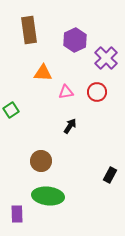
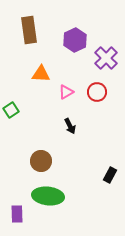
orange triangle: moved 2 px left, 1 px down
pink triangle: rotated 21 degrees counterclockwise
black arrow: rotated 119 degrees clockwise
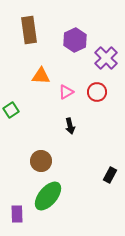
orange triangle: moved 2 px down
black arrow: rotated 14 degrees clockwise
green ellipse: rotated 56 degrees counterclockwise
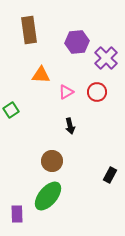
purple hexagon: moved 2 px right, 2 px down; rotated 20 degrees clockwise
orange triangle: moved 1 px up
brown circle: moved 11 px right
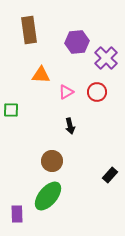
green square: rotated 35 degrees clockwise
black rectangle: rotated 14 degrees clockwise
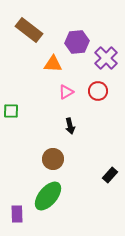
brown rectangle: rotated 44 degrees counterclockwise
orange triangle: moved 12 px right, 11 px up
red circle: moved 1 px right, 1 px up
green square: moved 1 px down
brown circle: moved 1 px right, 2 px up
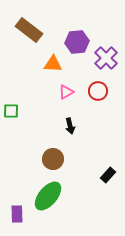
black rectangle: moved 2 px left
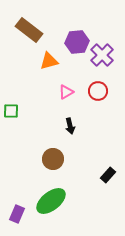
purple cross: moved 4 px left, 3 px up
orange triangle: moved 4 px left, 3 px up; rotated 18 degrees counterclockwise
green ellipse: moved 3 px right, 5 px down; rotated 12 degrees clockwise
purple rectangle: rotated 24 degrees clockwise
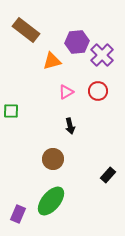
brown rectangle: moved 3 px left
orange triangle: moved 3 px right
green ellipse: rotated 12 degrees counterclockwise
purple rectangle: moved 1 px right
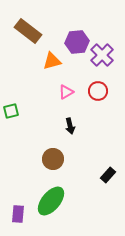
brown rectangle: moved 2 px right, 1 px down
green square: rotated 14 degrees counterclockwise
purple rectangle: rotated 18 degrees counterclockwise
